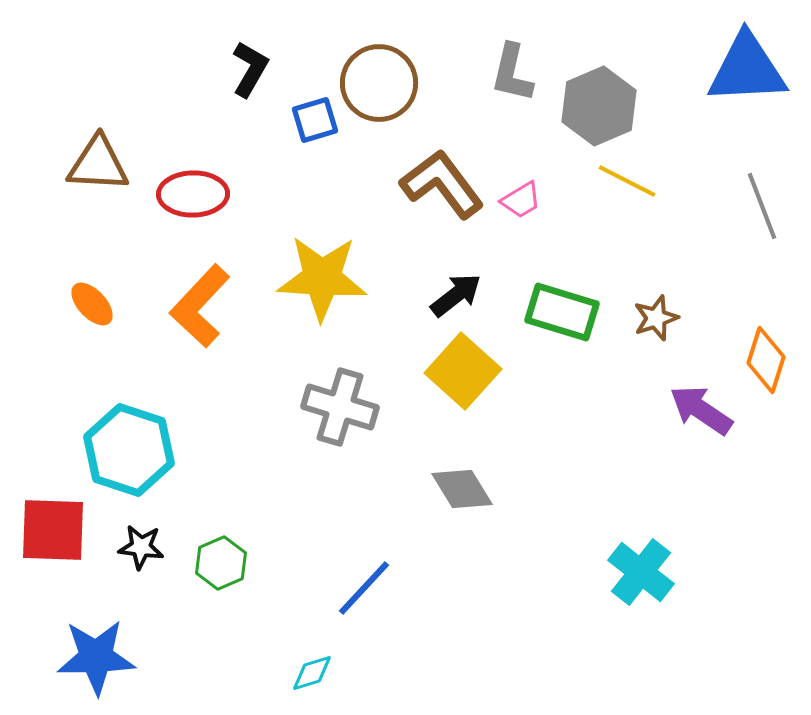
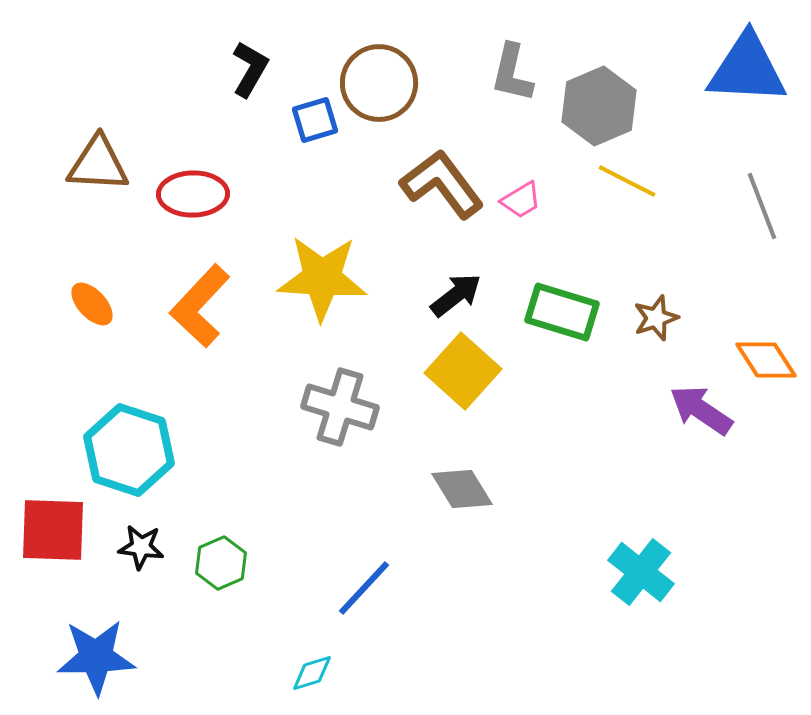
blue triangle: rotated 6 degrees clockwise
orange diamond: rotated 50 degrees counterclockwise
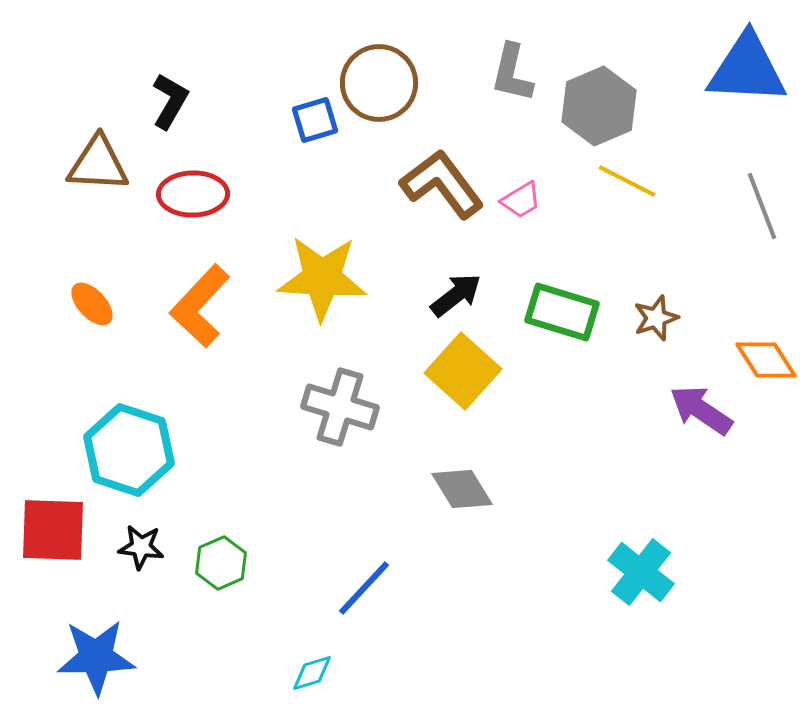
black L-shape: moved 80 px left, 32 px down
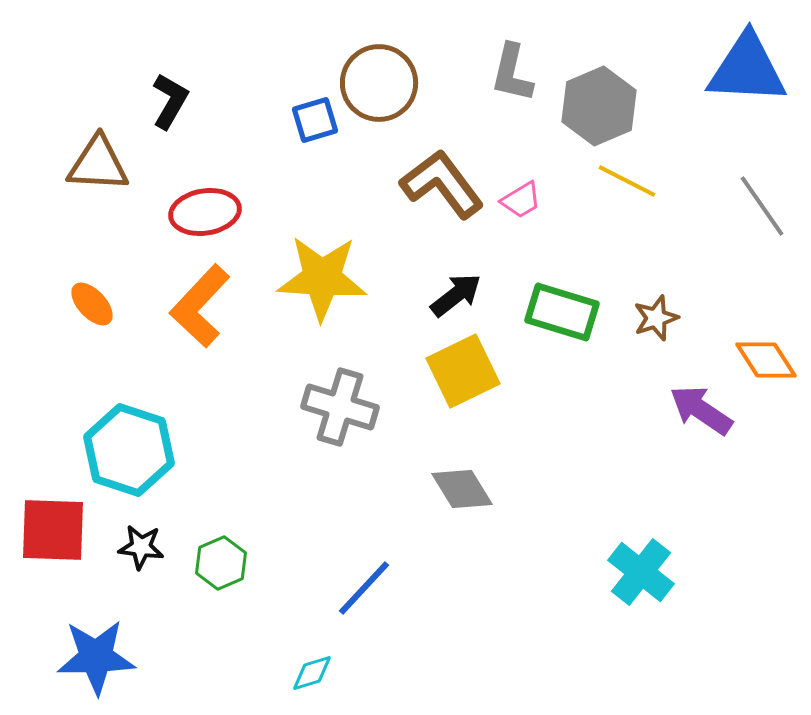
red ellipse: moved 12 px right, 18 px down; rotated 8 degrees counterclockwise
gray line: rotated 14 degrees counterclockwise
yellow square: rotated 22 degrees clockwise
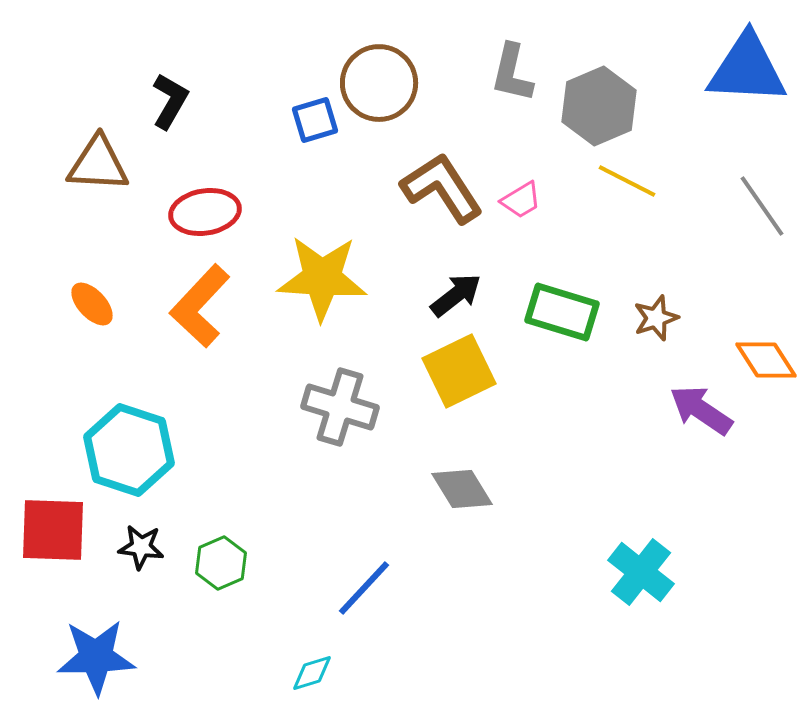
brown L-shape: moved 4 px down; rotated 4 degrees clockwise
yellow square: moved 4 px left
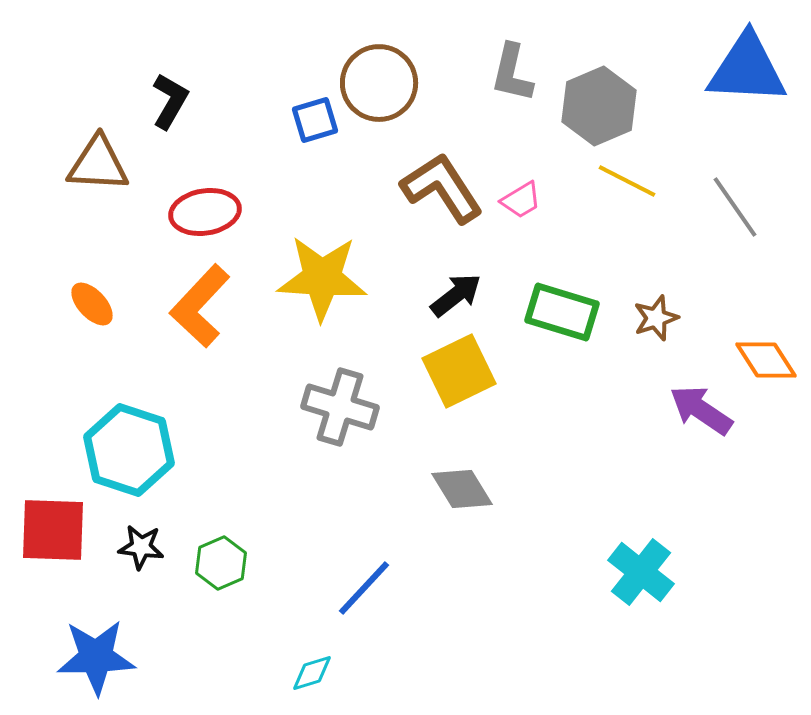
gray line: moved 27 px left, 1 px down
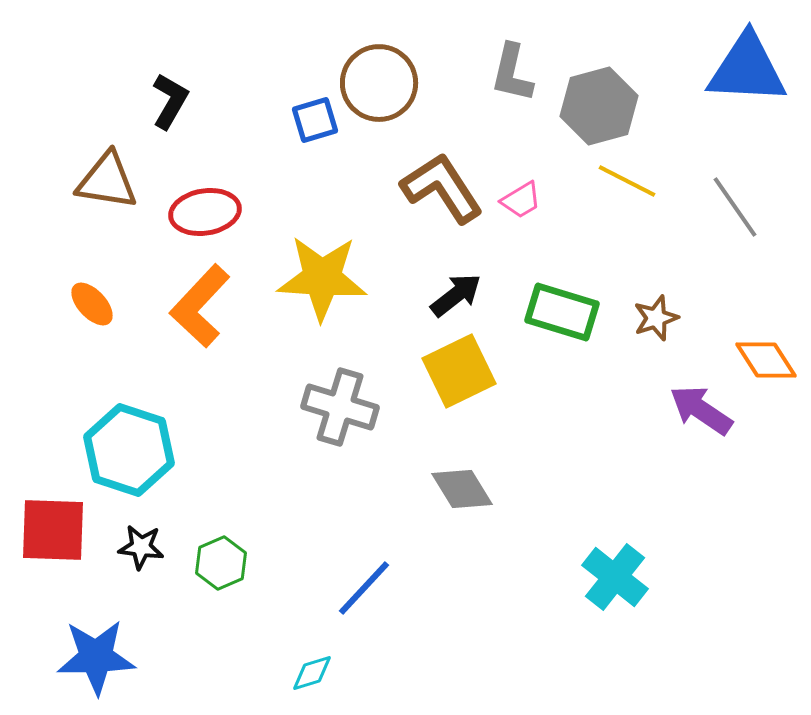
gray hexagon: rotated 8 degrees clockwise
brown triangle: moved 9 px right, 17 px down; rotated 6 degrees clockwise
cyan cross: moved 26 px left, 5 px down
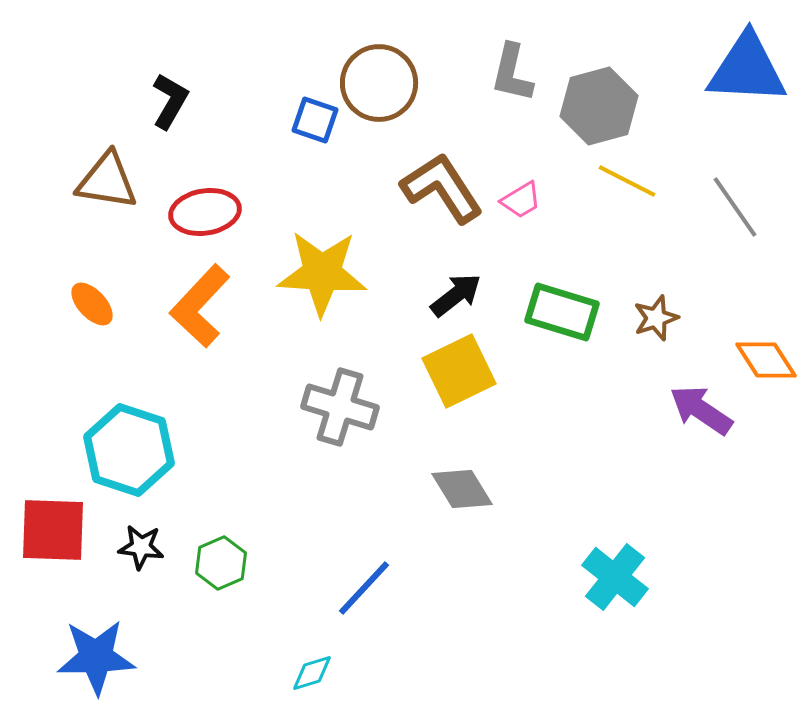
blue square: rotated 36 degrees clockwise
yellow star: moved 5 px up
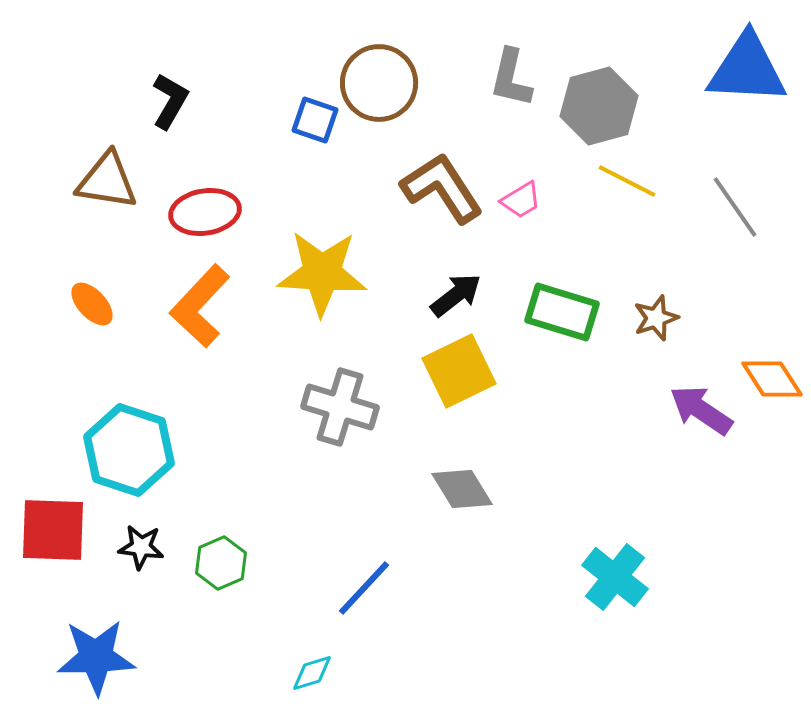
gray L-shape: moved 1 px left, 5 px down
orange diamond: moved 6 px right, 19 px down
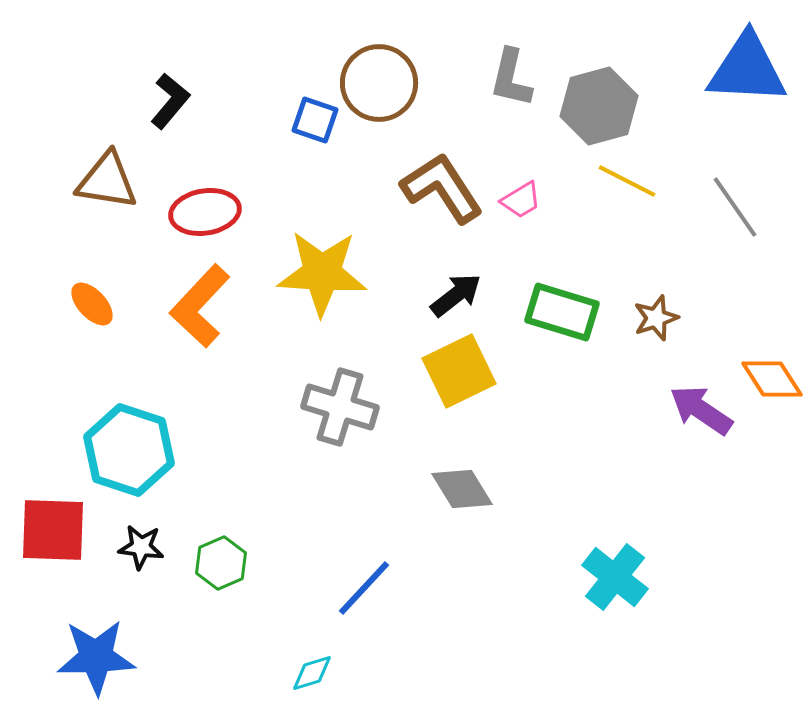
black L-shape: rotated 10 degrees clockwise
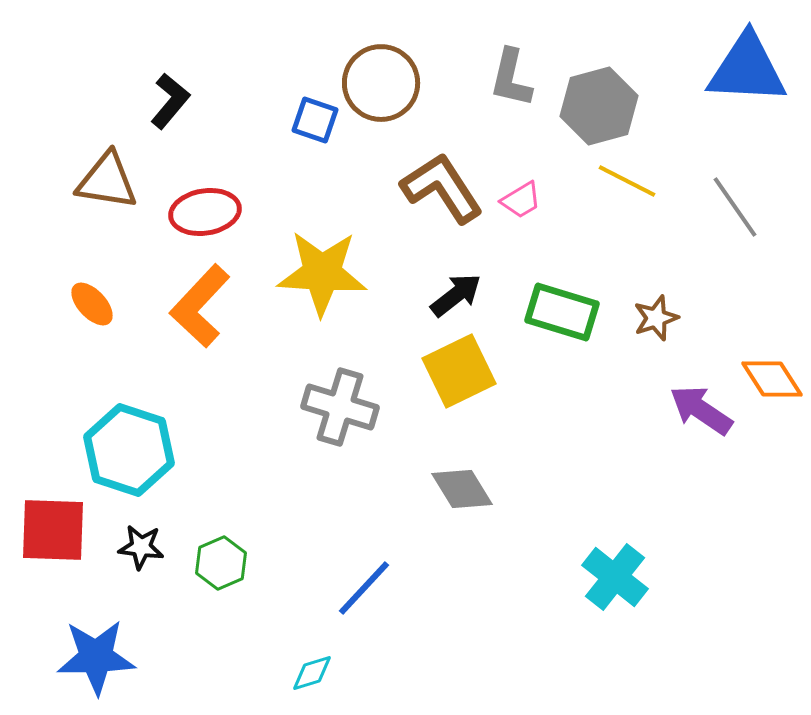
brown circle: moved 2 px right
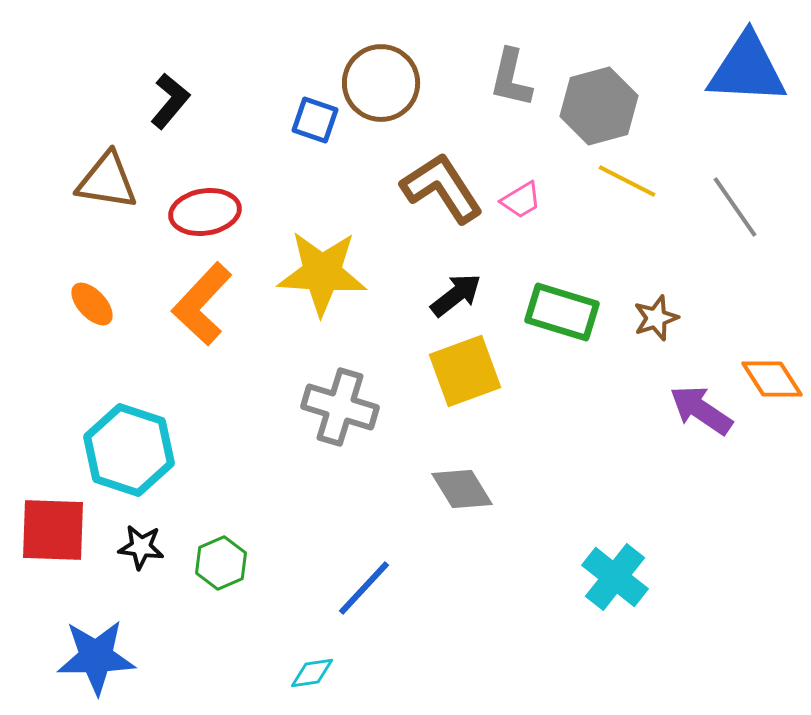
orange L-shape: moved 2 px right, 2 px up
yellow square: moved 6 px right; rotated 6 degrees clockwise
cyan diamond: rotated 9 degrees clockwise
